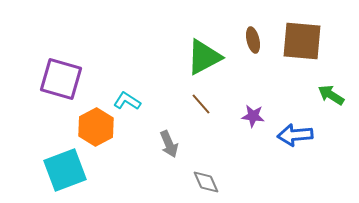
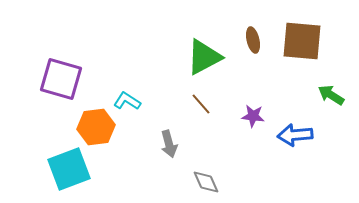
orange hexagon: rotated 21 degrees clockwise
gray arrow: rotated 8 degrees clockwise
cyan square: moved 4 px right, 1 px up
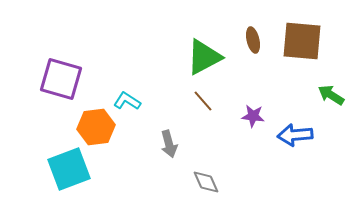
brown line: moved 2 px right, 3 px up
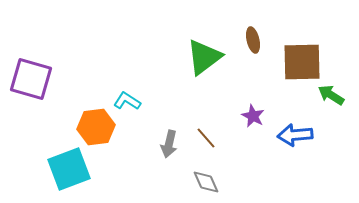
brown square: moved 21 px down; rotated 6 degrees counterclockwise
green triangle: rotated 9 degrees counterclockwise
purple square: moved 30 px left
brown line: moved 3 px right, 37 px down
purple star: rotated 20 degrees clockwise
gray arrow: rotated 28 degrees clockwise
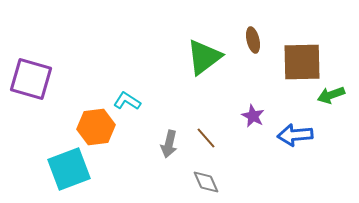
green arrow: rotated 52 degrees counterclockwise
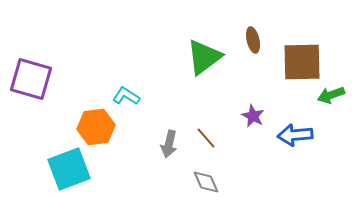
cyan L-shape: moved 1 px left, 5 px up
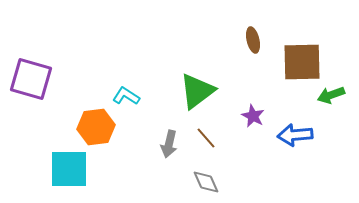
green triangle: moved 7 px left, 34 px down
cyan square: rotated 21 degrees clockwise
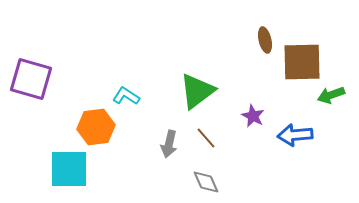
brown ellipse: moved 12 px right
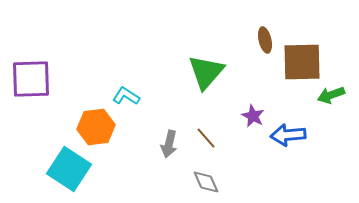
purple square: rotated 18 degrees counterclockwise
green triangle: moved 9 px right, 19 px up; rotated 12 degrees counterclockwise
blue arrow: moved 7 px left
cyan square: rotated 33 degrees clockwise
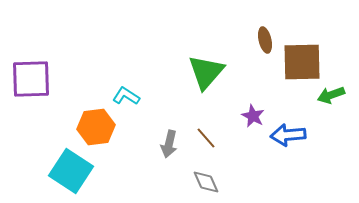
cyan square: moved 2 px right, 2 px down
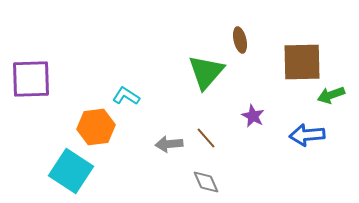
brown ellipse: moved 25 px left
blue arrow: moved 19 px right
gray arrow: rotated 72 degrees clockwise
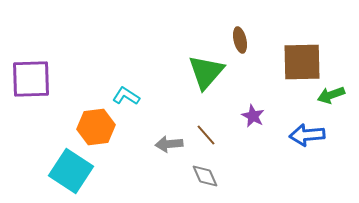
brown line: moved 3 px up
gray diamond: moved 1 px left, 6 px up
